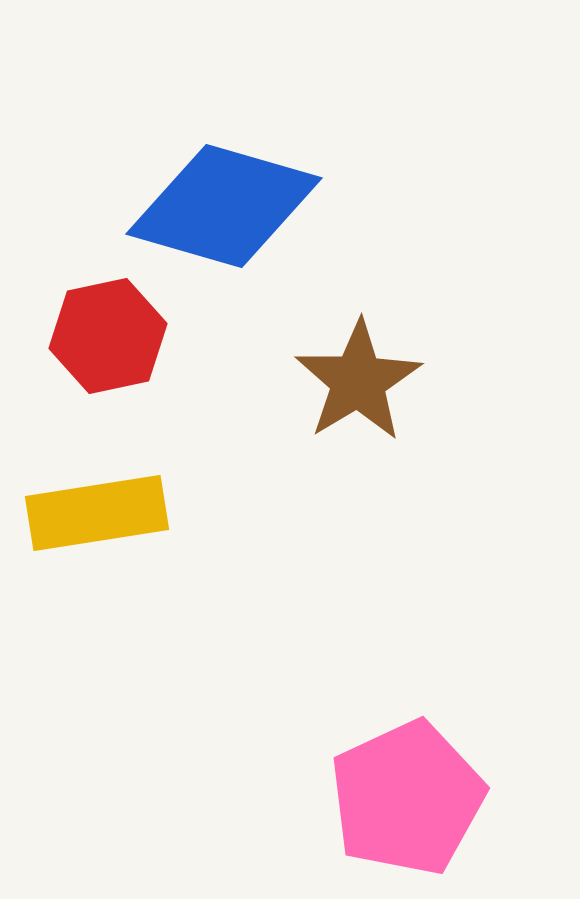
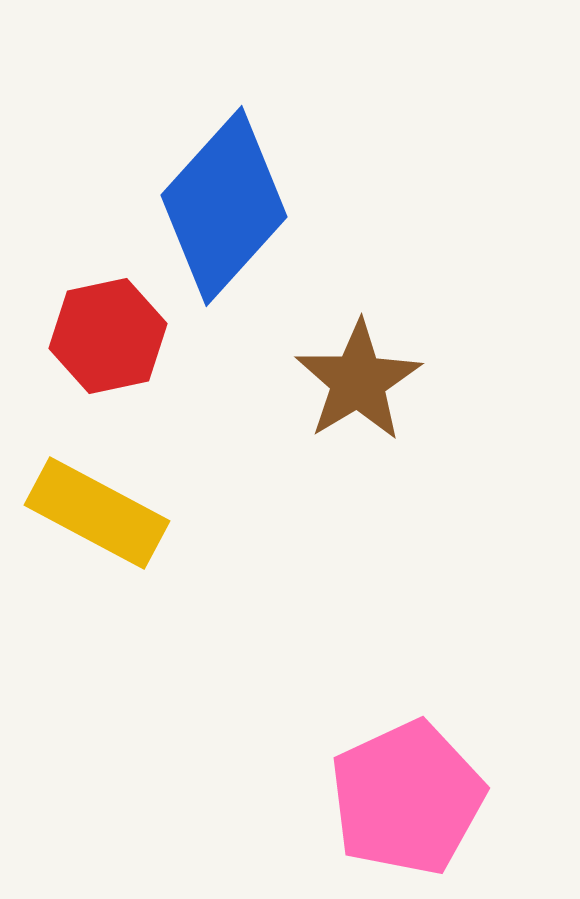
blue diamond: rotated 64 degrees counterclockwise
yellow rectangle: rotated 37 degrees clockwise
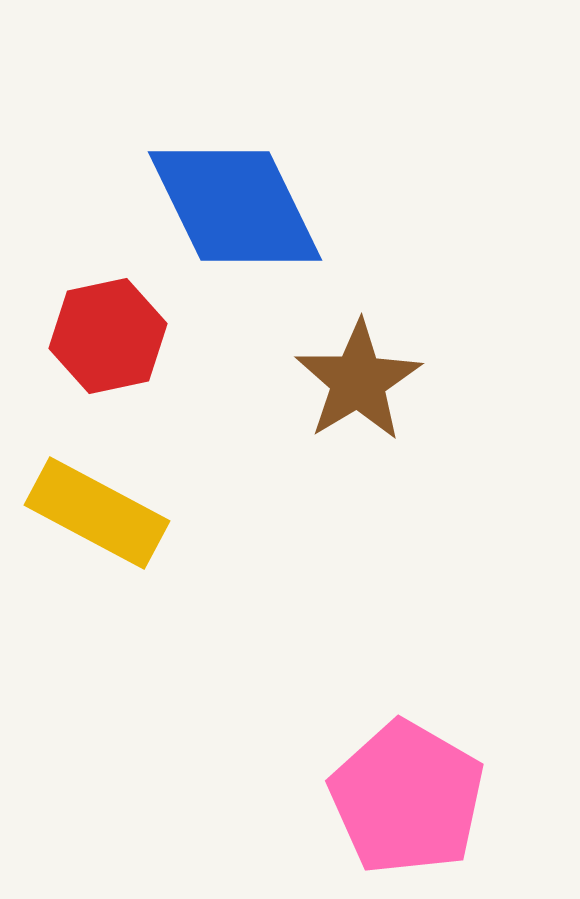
blue diamond: moved 11 px right; rotated 68 degrees counterclockwise
pink pentagon: rotated 17 degrees counterclockwise
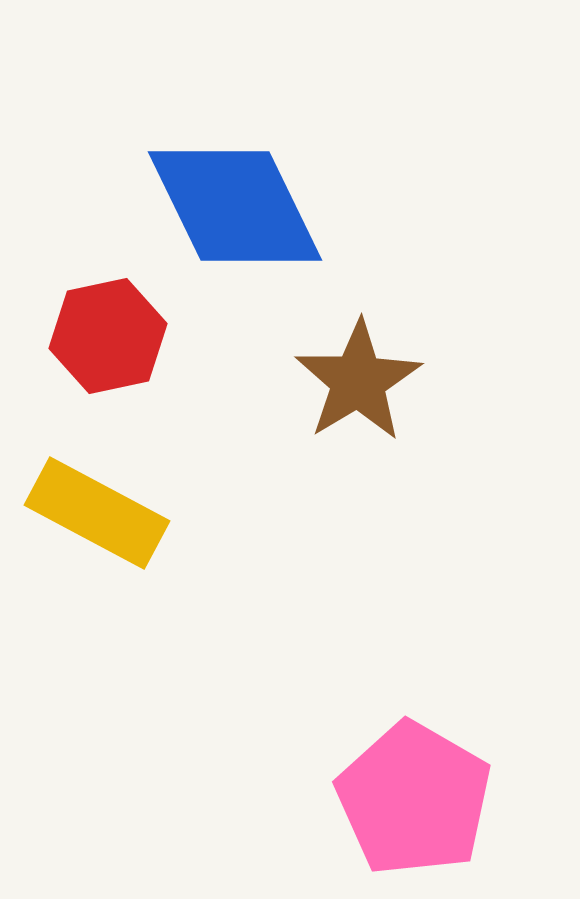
pink pentagon: moved 7 px right, 1 px down
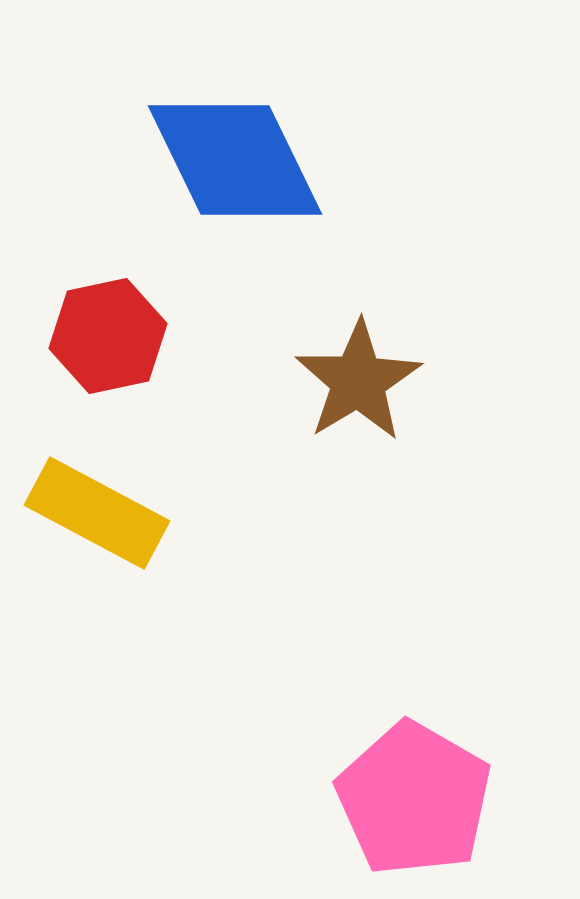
blue diamond: moved 46 px up
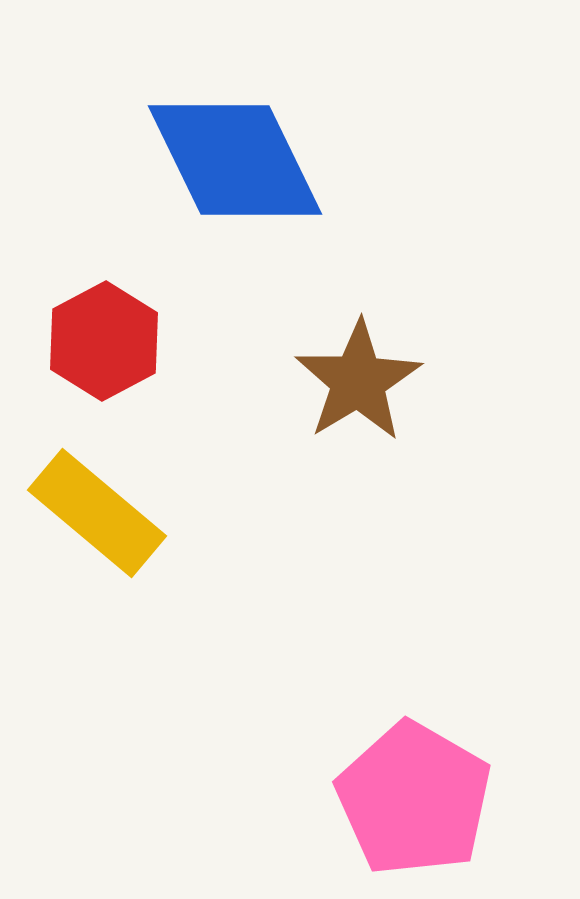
red hexagon: moved 4 px left, 5 px down; rotated 16 degrees counterclockwise
yellow rectangle: rotated 12 degrees clockwise
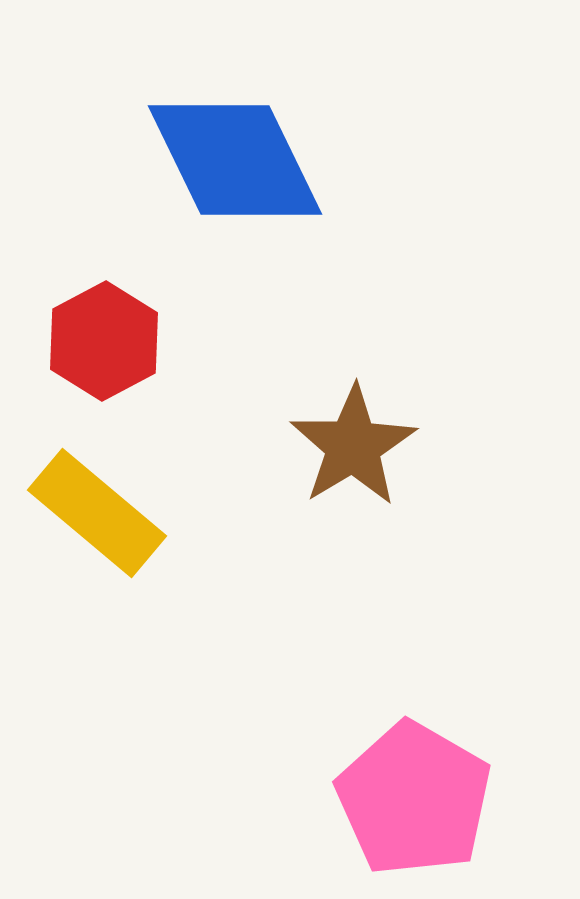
brown star: moved 5 px left, 65 px down
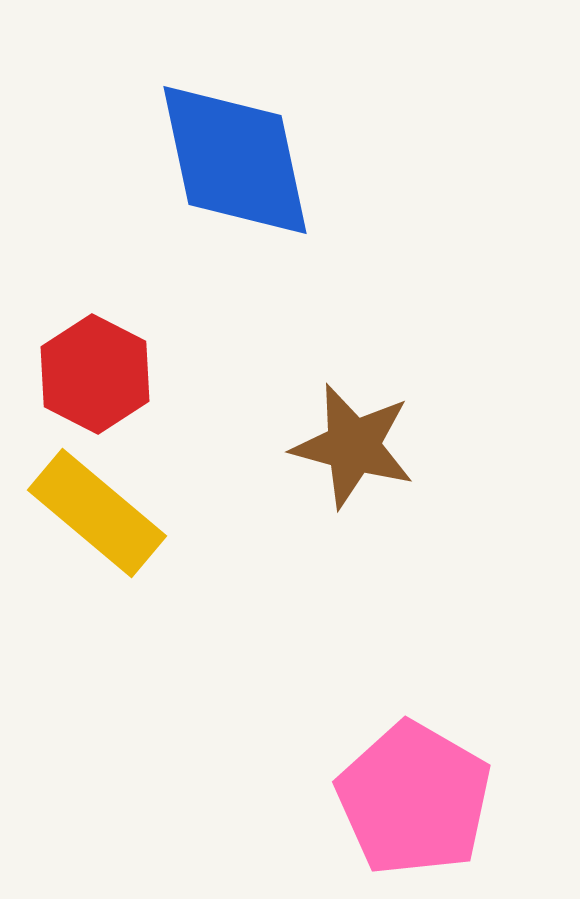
blue diamond: rotated 14 degrees clockwise
red hexagon: moved 9 px left, 33 px down; rotated 5 degrees counterclockwise
brown star: rotated 26 degrees counterclockwise
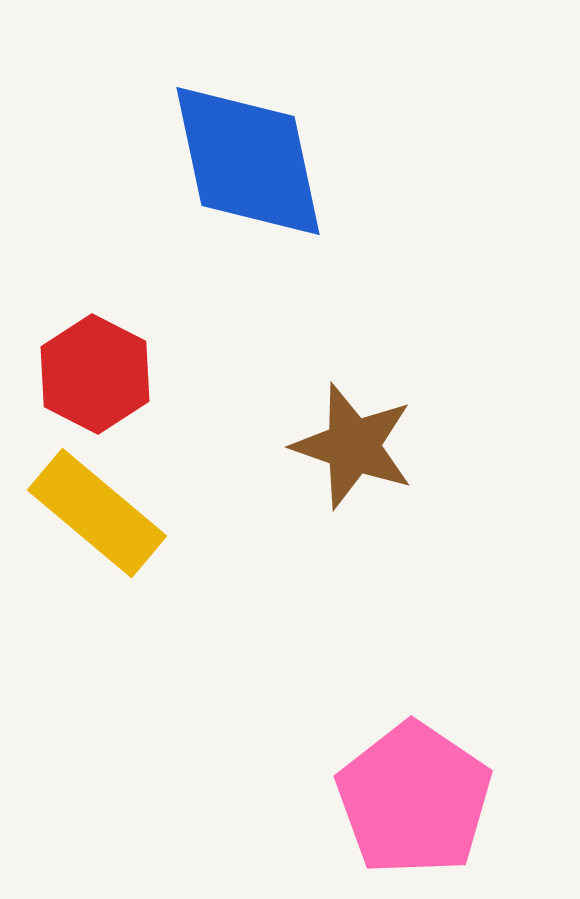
blue diamond: moved 13 px right, 1 px down
brown star: rotated 4 degrees clockwise
pink pentagon: rotated 4 degrees clockwise
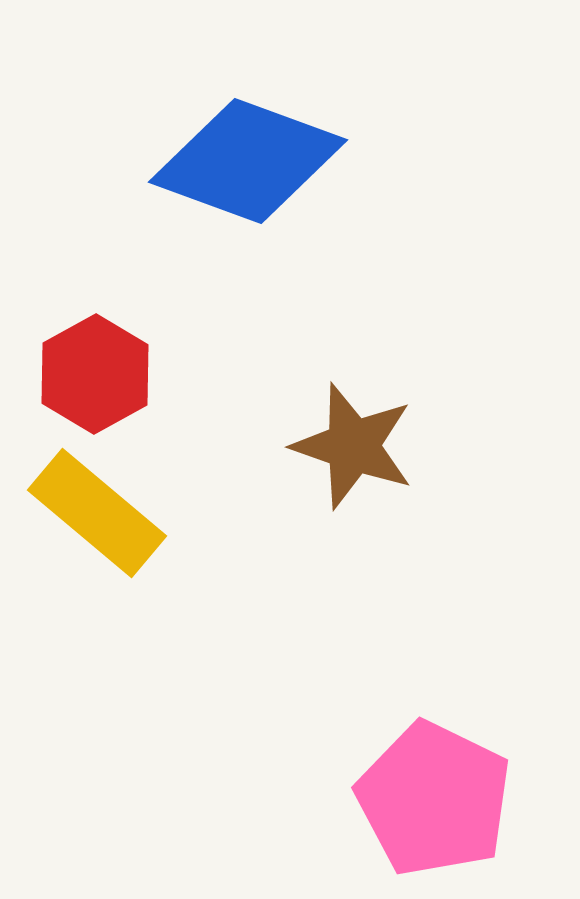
blue diamond: rotated 58 degrees counterclockwise
red hexagon: rotated 4 degrees clockwise
pink pentagon: moved 20 px right; rotated 8 degrees counterclockwise
